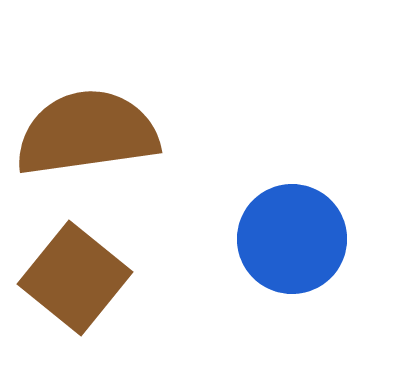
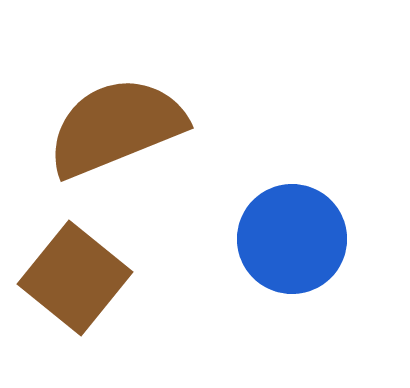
brown semicircle: moved 29 px right, 6 px up; rotated 14 degrees counterclockwise
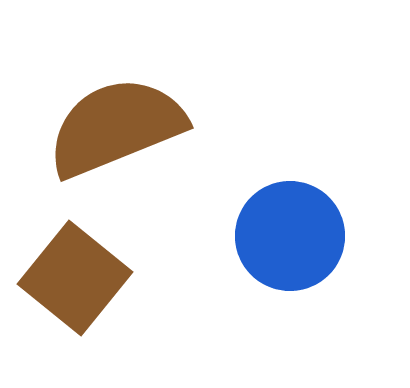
blue circle: moved 2 px left, 3 px up
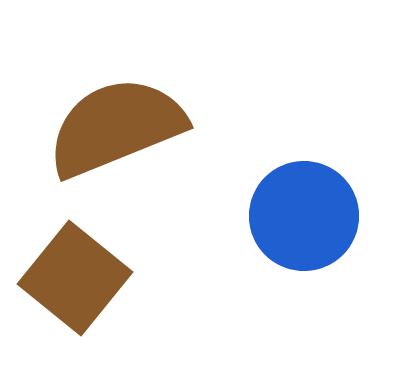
blue circle: moved 14 px right, 20 px up
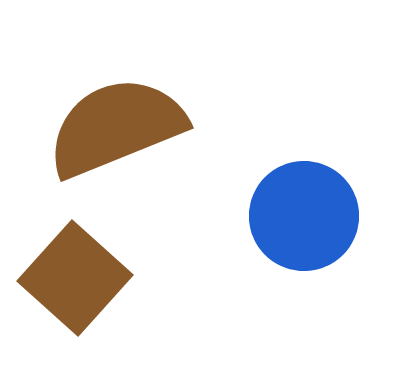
brown square: rotated 3 degrees clockwise
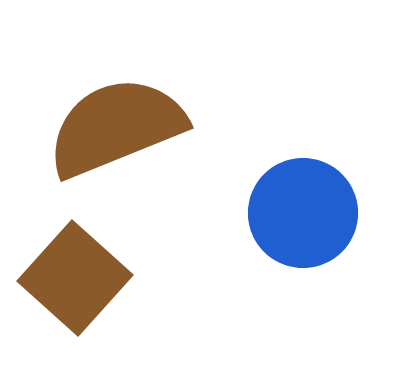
blue circle: moved 1 px left, 3 px up
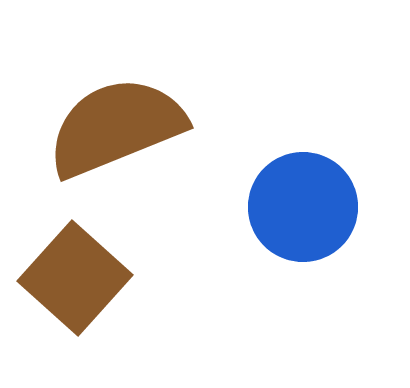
blue circle: moved 6 px up
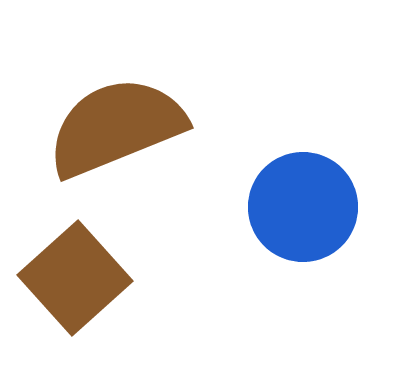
brown square: rotated 6 degrees clockwise
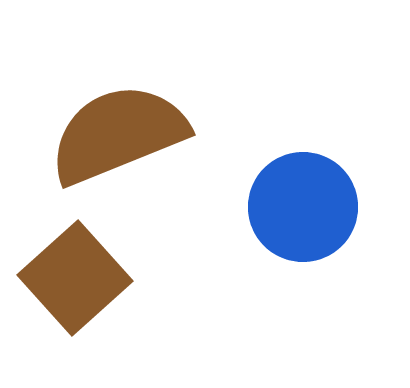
brown semicircle: moved 2 px right, 7 px down
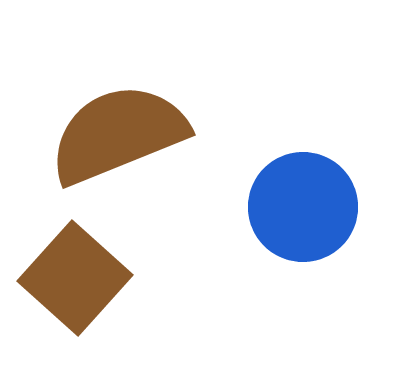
brown square: rotated 6 degrees counterclockwise
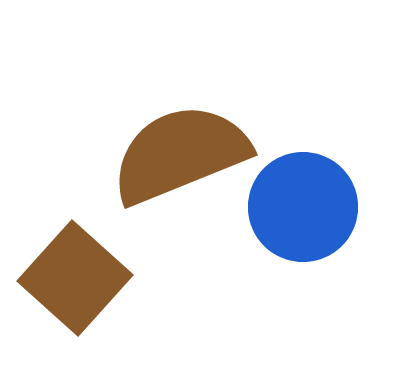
brown semicircle: moved 62 px right, 20 px down
